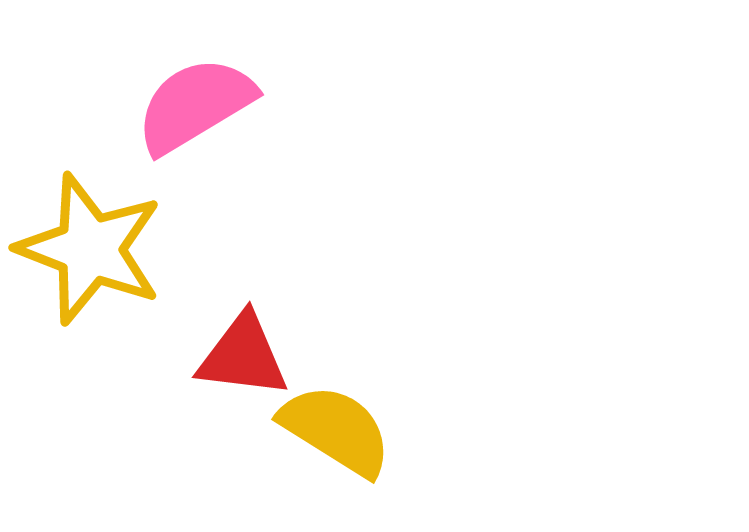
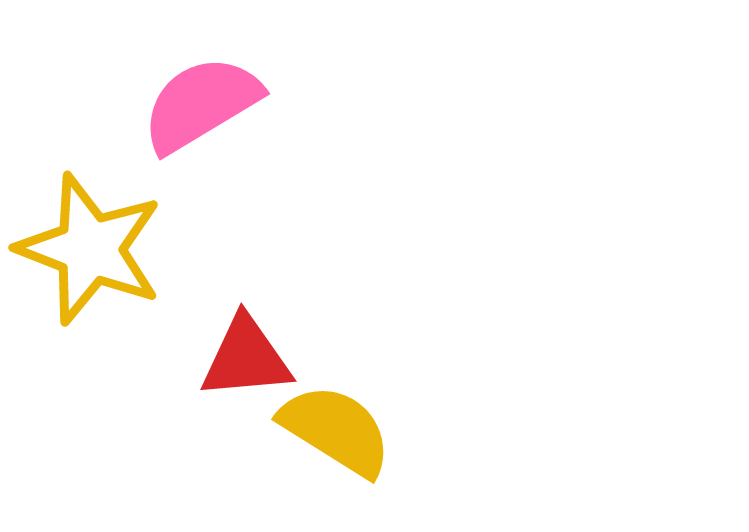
pink semicircle: moved 6 px right, 1 px up
red triangle: moved 3 px right, 2 px down; rotated 12 degrees counterclockwise
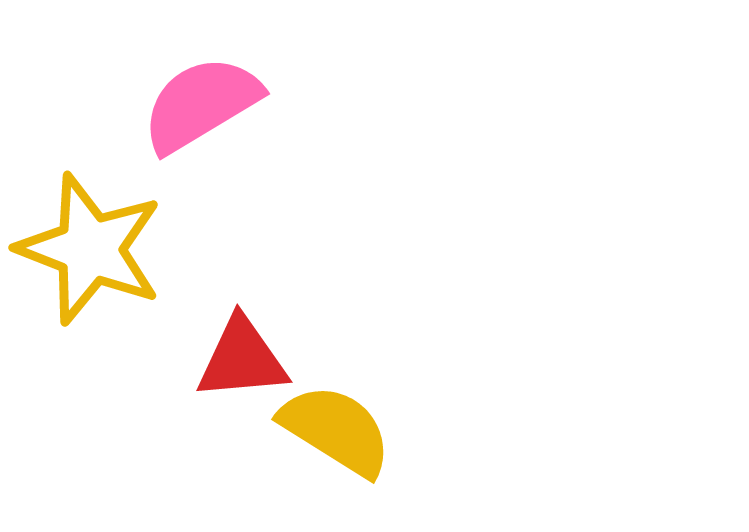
red triangle: moved 4 px left, 1 px down
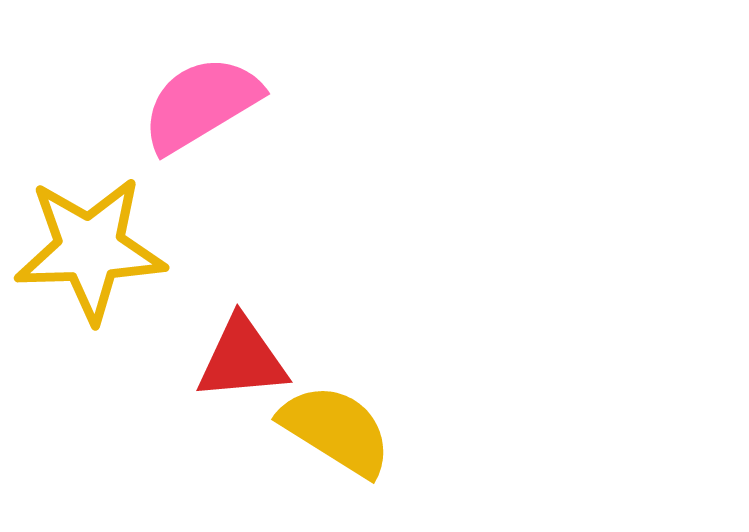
yellow star: rotated 23 degrees counterclockwise
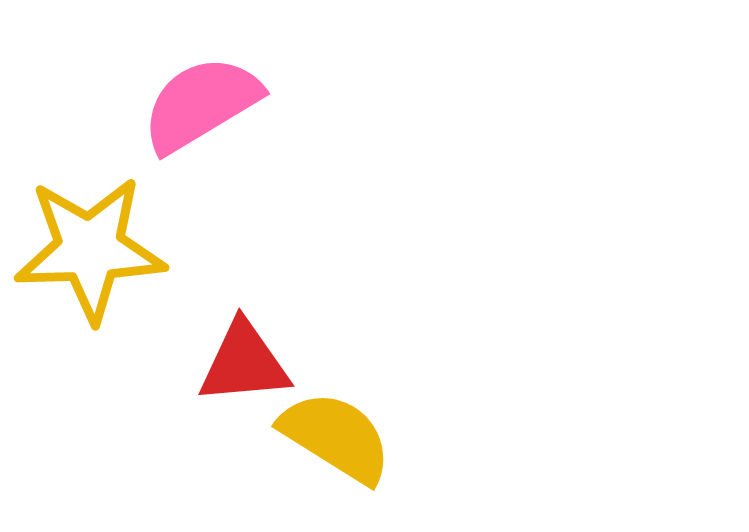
red triangle: moved 2 px right, 4 px down
yellow semicircle: moved 7 px down
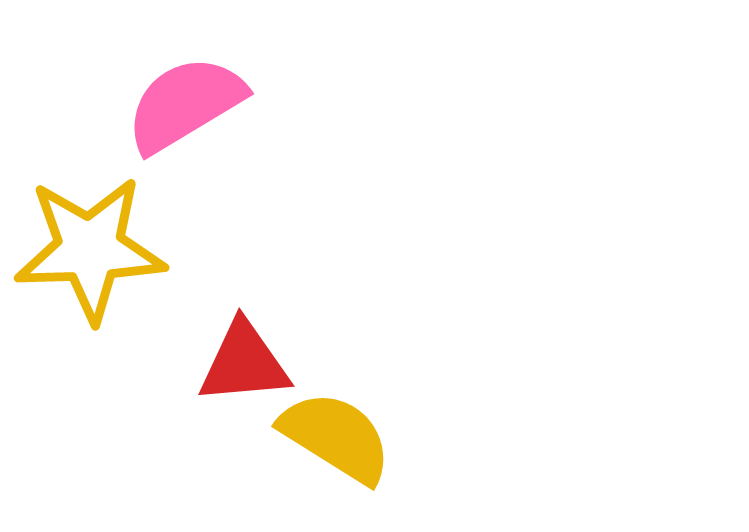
pink semicircle: moved 16 px left
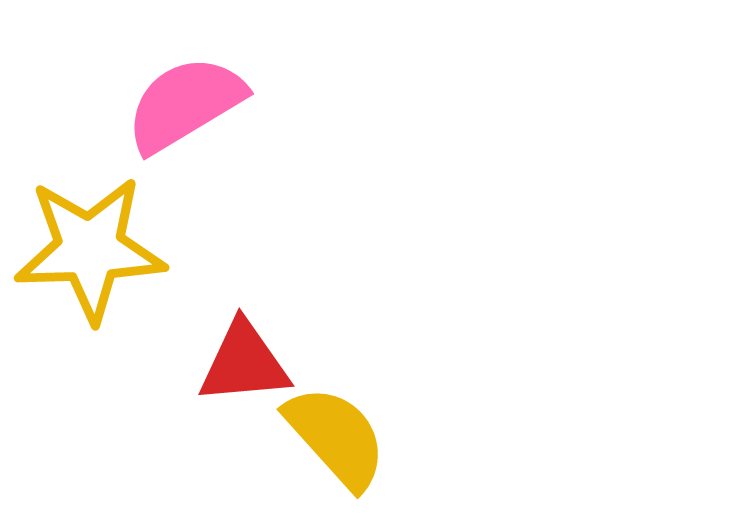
yellow semicircle: rotated 16 degrees clockwise
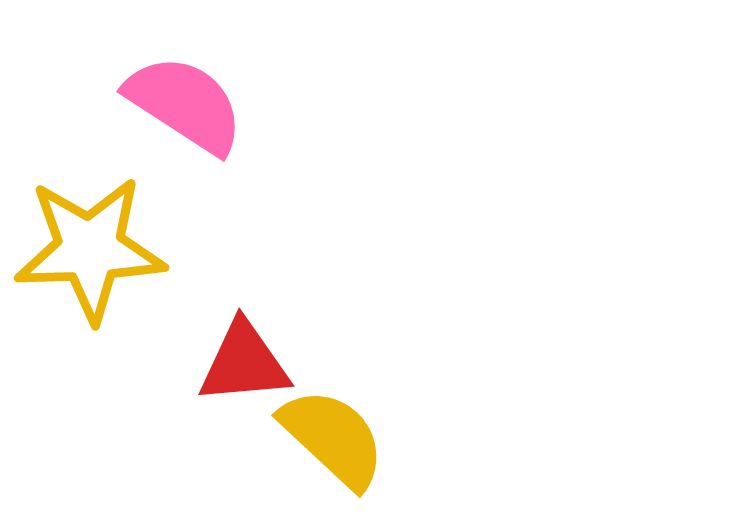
pink semicircle: rotated 64 degrees clockwise
yellow semicircle: moved 3 px left, 1 px down; rotated 5 degrees counterclockwise
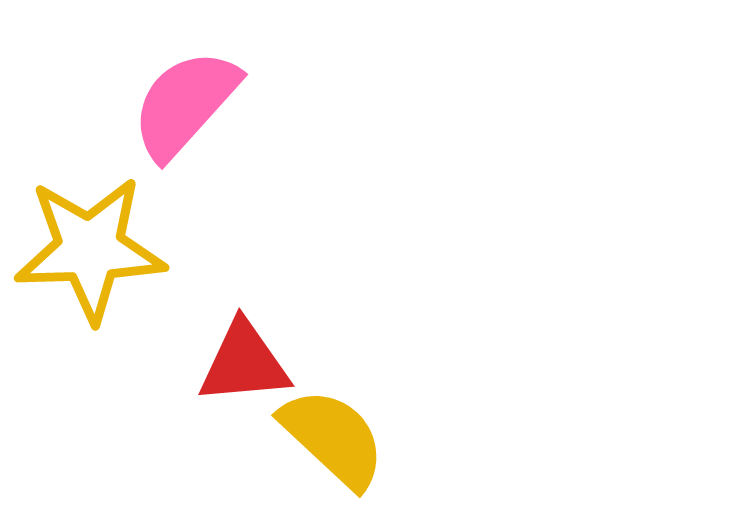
pink semicircle: rotated 81 degrees counterclockwise
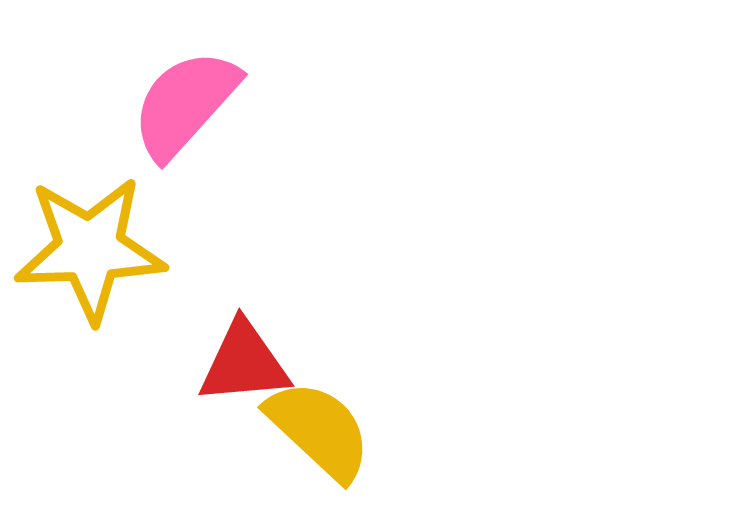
yellow semicircle: moved 14 px left, 8 px up
